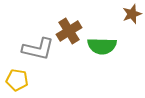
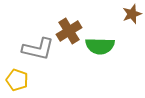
green semicircle: moved 2 px left
yellow pentagon: rotated 10 degrees clockwise
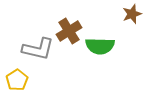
yellow pentagon: rotated 20 degrees clockwise
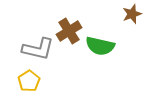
green semicircle: rotated 12 degrees clockwise
yellow pentagon: moved 12 px right, 1 px down
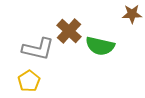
brown star: rotated 18 degrees clockwise
brown cross: rotated 15 degrees counterclockwise
